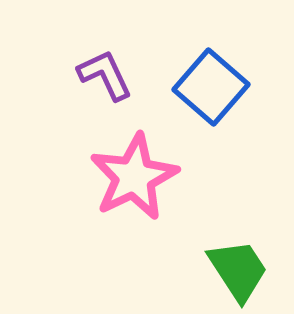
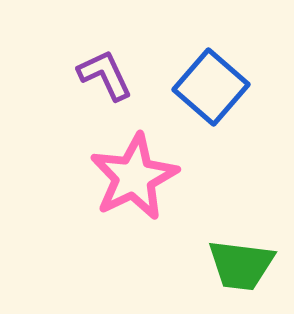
green trapezoid: moved 3 px right, 5 px up; rotated 130 degrees clockwise
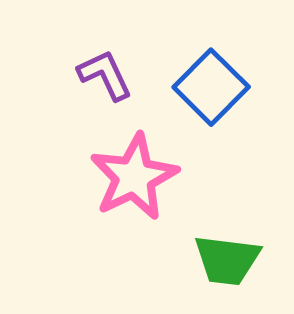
blue square: rotated 4 degrees clockwise
green trapezoid: moved 14 px left, 5 px up
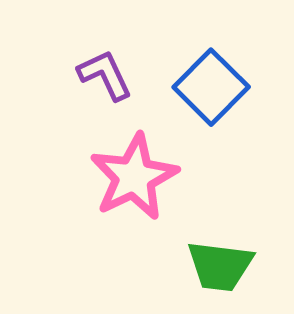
green trapezoid: moved 7 px left, 6 px down
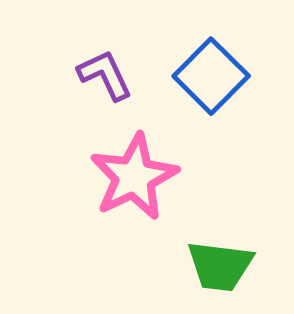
blue square: moved 11 px up
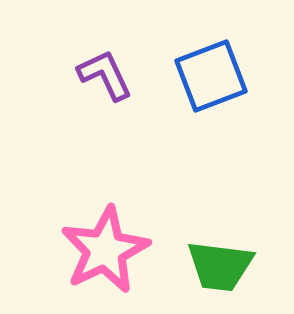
blue square: rotated 24 degrees clockwise
pink star: moved 29 px left, 73 px down
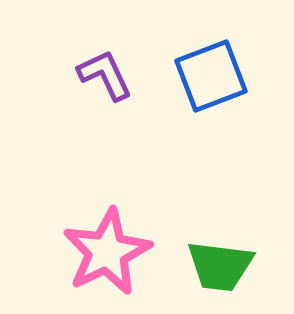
pink star: moved 2 px right, 2 px down
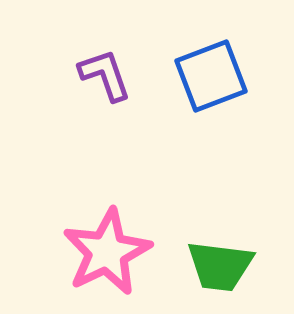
purple L-shape: rotated 6 degrees clockwise
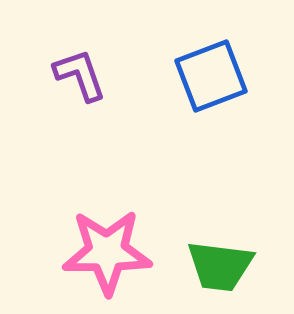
purple L-shape: moved 25 px left
pink star: rotated 26 degrees clockwise
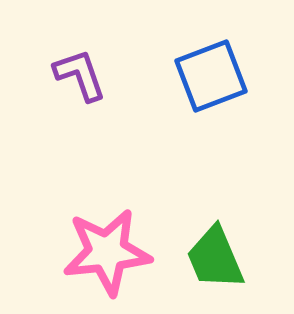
pink star: rotated 6 degrees counterclockwise
green trapezoid: moved 5 px left, 8 px up; rotated 60 degrees clockwise
